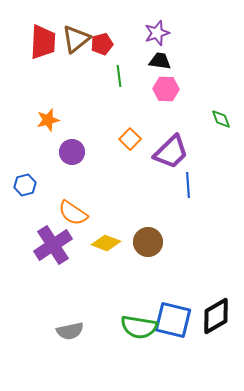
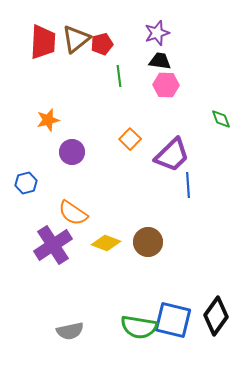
pink hexagon: moved 4 px up
purple trapezoid: moved 1 px right, 3 px down
blue hexagon: moved 1 px right, 2 px up
black diamond: rotated 24 degrees counterclockwise
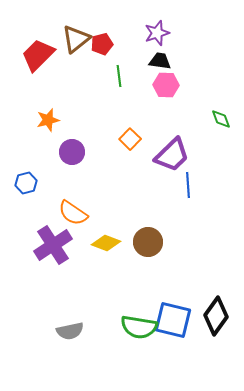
red trapezoid: moved 5 px left, 13 px down; rotated 138 degrees counterclockwise
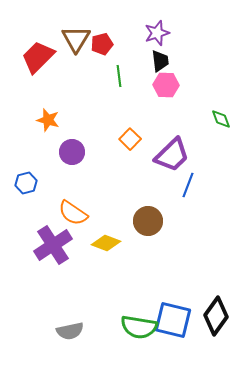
brown triangle: rotated 20 degrees counterclockwise
red trapezoid: moved 2 px down
black trapezoid: rotated 75 degrees clockwise
orange star: rotated 30 degrees clockwise
blue line: rotated 25 degrees clockwise
brown circle: moved 21 px up
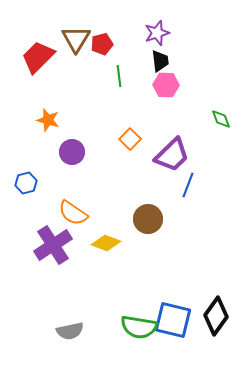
brown circle: moved 2 px up
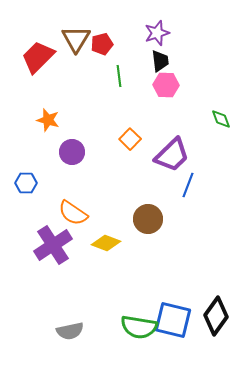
blue hexagon: rotated 15 degrees clockwise
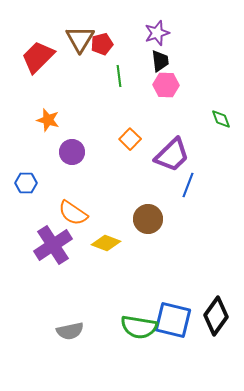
brown triangle: moved 4 px right
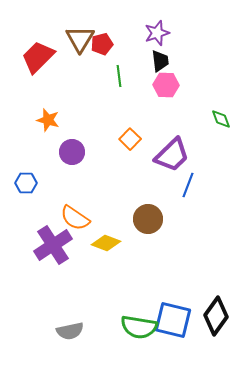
orange semicircle: moved 2 px right, 5 px down
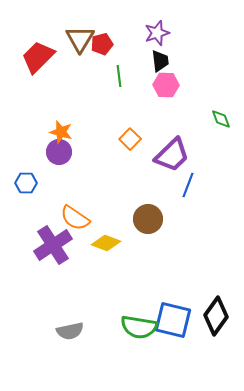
orange star: moved 13 px right, 12 px down
purple circle: moved 13 px left
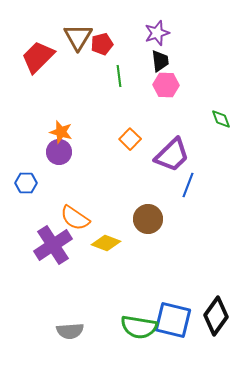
brown triangle: moved 2 px left, 2 px up
gray semicircle: rotated 8 degrees clockwise
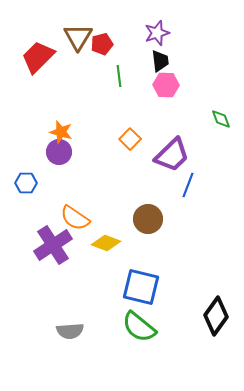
blue square: moved 32 px left, 33 px up
green semicircle: rotated 30 degrees clockwise
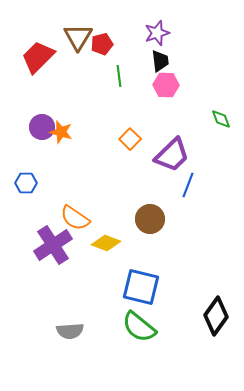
purple circle: moved 17 px left, 25 px up
brown circle: moved 2 px right
